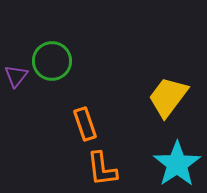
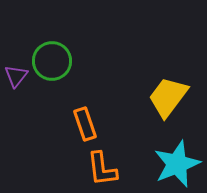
cyan star: rotated 12 degrees clockwise
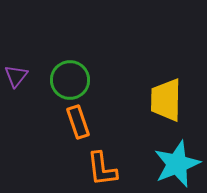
green circle: moved 18 px right, 19 px down
yellow trapezoid: moved 2 px left, 3 px down; rotated 36 degrees counterclockwise
orange rectangle: moved 7 px left, 2 px up
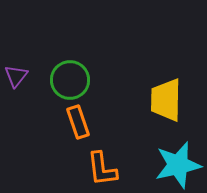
cyan star: moved 1 px right, 1 px down; rotated 9 degrees clockwise
